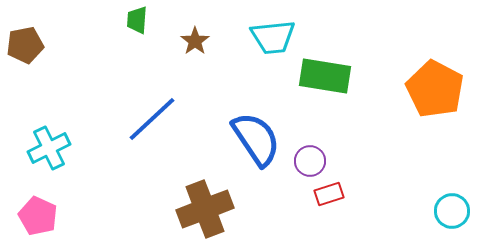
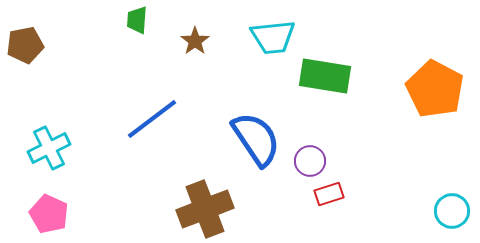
blue line: rotated 6 degrees clockwise
pink pentagon: moved 11 px right, 2 px up
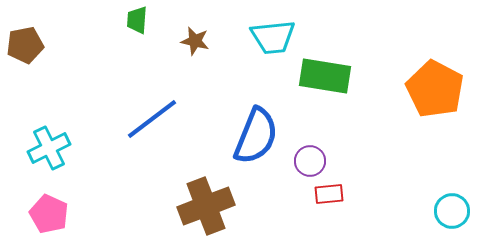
brown star: rotated 24 degrees counterclockwise
blue semicircle: moved 3 px up; rotated 56 degrees clockwise
red rectangle: rotated 12 degrees clockwise
brown cross: moved 1 px right, 3 px up
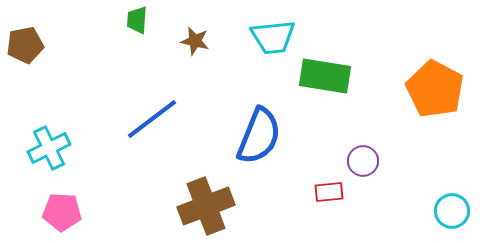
blue semicircle: moved 3 px right
purple circle: moved 53 px right
red rectangle: moved 2 px up
pink pentagon: moved 13 px right, 2 px up; rotated 21 degrees counterclockwise
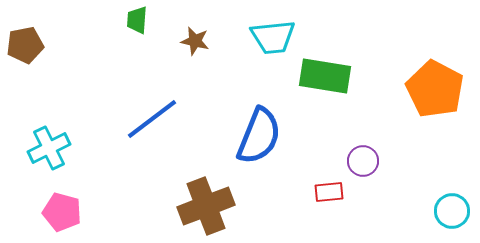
pink pentagon: rotated 12 degrees clockwise
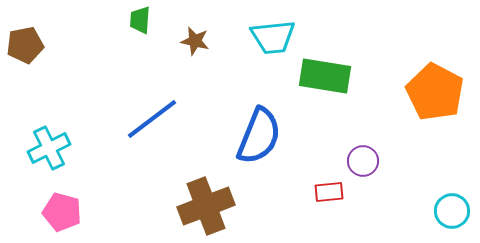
green trapezoid: moved 3 px right
orange pentagon: moved 3 px down
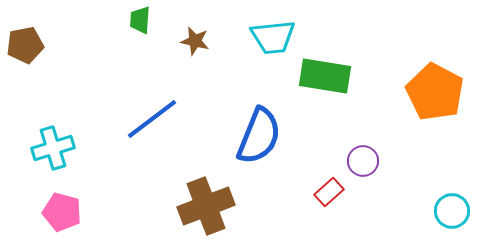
cyan cross: moved 4 px right; rotated 9 degrees clockwise
red rectangle: rotated 36 degrees counterclockwise
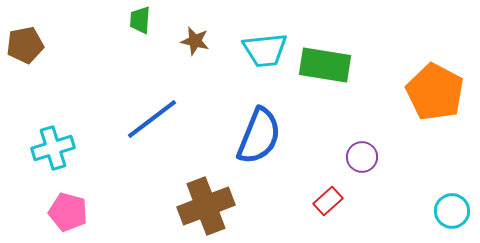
cyan trapezoid: moved 8 px left, 13 px down
green rectangle: moved 11 px up
purple circle: moved 1 px left, 4 px up
red rectangle: moved 1 px left, 9 px down
pink pentagon: moved 6 px right
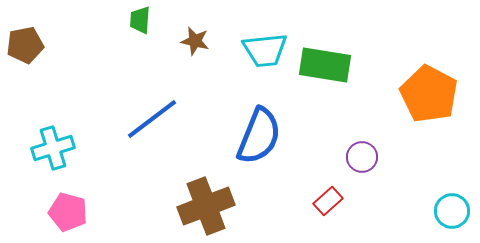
orange pentagon: moved 6 px left, 2 px down
